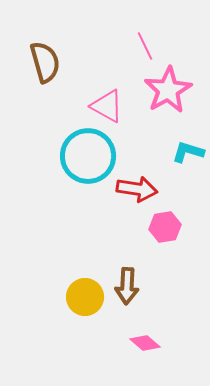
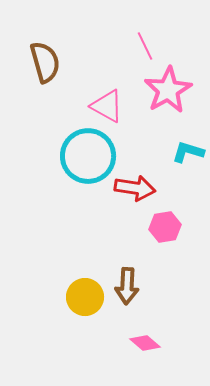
red arrow: moved 2 px left, 1 px up
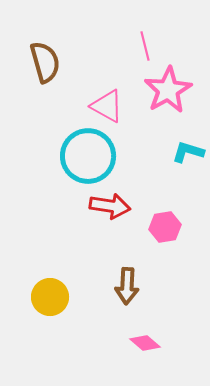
pink line: rotated 12 degrees clockwise
red arrow: moved 25 px left, 18 px down
yellow circle: moved 35 px left
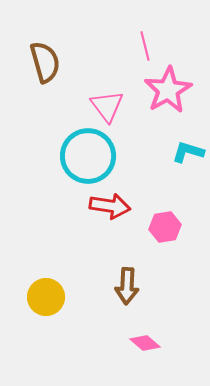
pink triangle: rotated 24 degrees clockwise
yellow circle: moved 4 px left
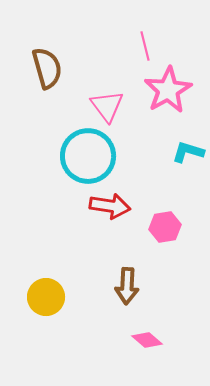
brown semicircle: moved 2 px right, 6 px down
pink diamond: moved 2 px right, 3 px up
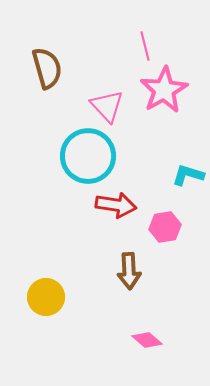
pink star: moved 4 px left
pink triangle: rotated 6 degrees counterclockwise
cyan L-shape: moved 23 px down
red arrow: moved 6 px right, 1 px up
brown arrow: moved 2 px right, 15 px up; rotated 6 degrees counterclockwise
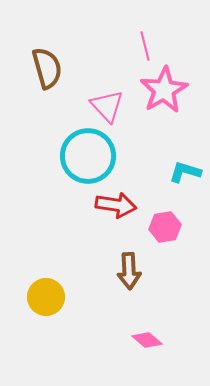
cyan L-shape: moved 3 px left, 3 px up
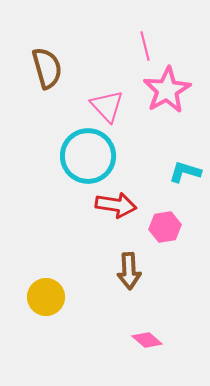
pink star: moved 3 px right
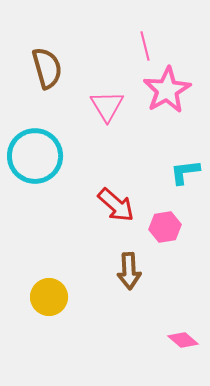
pink triangle: rotated 12 degrees clockwise
cyan circle: moved 53 px left
cyan L-shape: rotated 24 degrees counterclockwise
red arrow: rotated 33 degrees clockwise
yellow circle: moved 3 px right
pink diamond: moved 36 px right
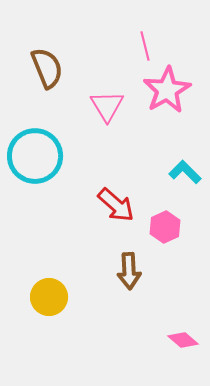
brown semicircle: rotated 6 degrees counterclockwise
cyan L-shape: rotated 52 degrees clockwise
pink hexagon: rotated 16 degrees counterclockwise
